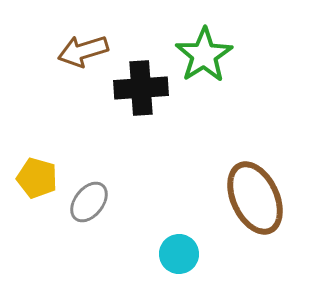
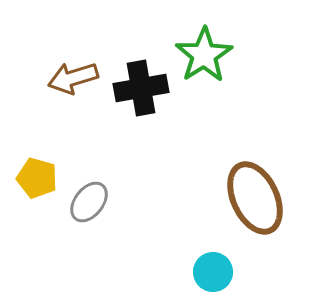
brown arrow: moved 10 px left, 27 px down
black cross: rotated 6 degrees counterclockwise
cyan circle: moved 34 px right, 18 px down
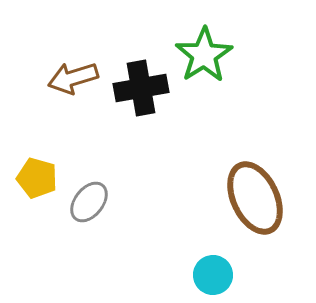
cyan circle: moved 3 px down
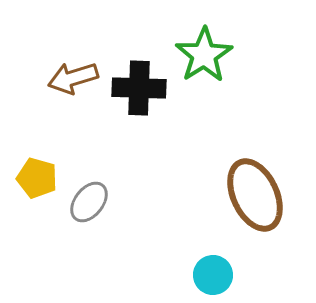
black cross: moved 2 px left; rotated 12 degrees clockwise
brown ellipse: moved 3 px up
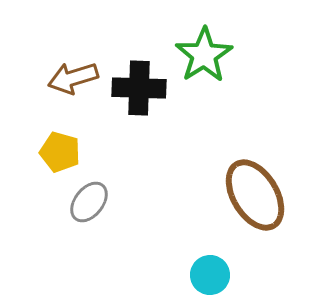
yellow pentagon: moved 23 px right, 26 px up
brown ellipse: rotated 6 degrees counterclockwise
cyan circle: moved 3 px left
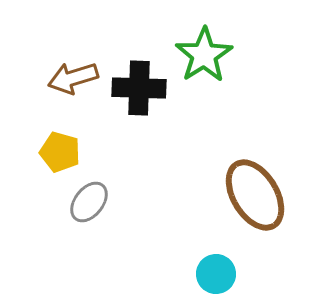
cyan circle: moved 6 px right, 1 px up
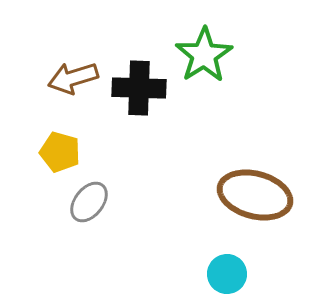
brown ellipse: rotated 44 degrees counterclockwise
cyan circle: moved 11 px right
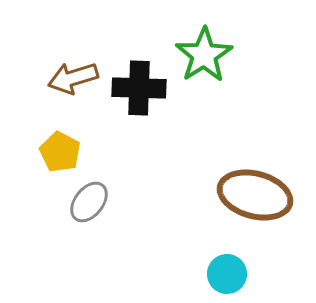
yellow pentagon: rotated 12 degrees clockwise
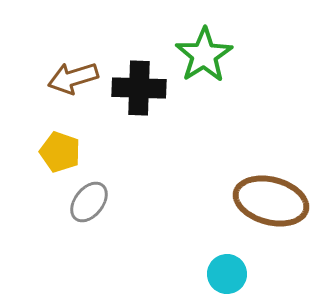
yellow pentagon: rotated 9 degrees counterclockwise
brown ellipse: moved 16 px right, 6 px down
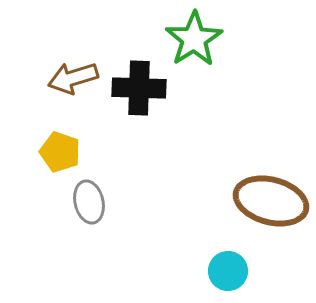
green star: moved 10 px left, 16 px up
gray ellipse: rotated 51 degrees counterclockwise
cyan circle: moved 1 px right, 3 px up
